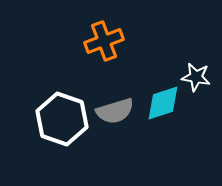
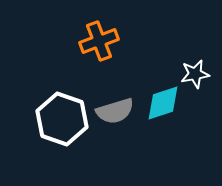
orange cross: moved 5 px left
white star: moved 1 px left, 3 px up; rotated 20 degrees counterclockwise
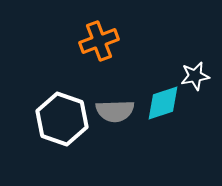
white star: moved 2 px down
gray semicircle: rotated 15 degrees clockwise
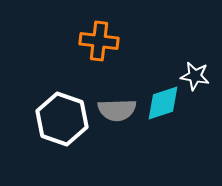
orange cross: rotated 27 degrees clockwise
white star: rotated 20 degrees clockwise
gray semicircle: moved 2 px right, 1 px up
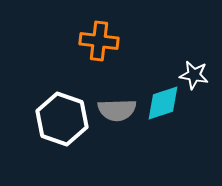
white star: moved 1 px left, 1 px up
